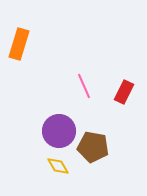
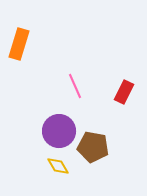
pink line: moved 9 px left
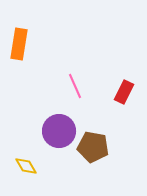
orange rectangle: rotated 8 degrees counterclockwise
yellow diamond: moved 32 px left
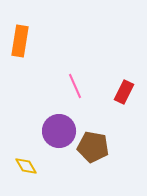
orange rectangle: moved 1 px right, 3 px up
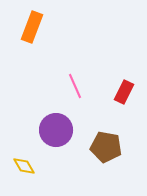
orange rectangle: moved 12 px right, 14 px up; rotated 12 degrees clockwise
purple circle: moved 3 px left, 1 px up
brown pentagon: moved 13 px right
yellow diamond: moved 2 px left
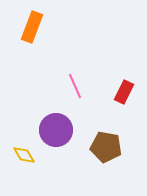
yellow diamond: moved 11 px up
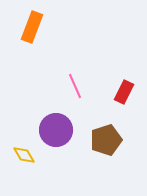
brown pentagon: moved 7 px up; rotated 28 degrees counterclockwise
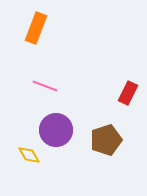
orange rectangle: moved 4 px right, 1 px down
pink line: moved 30 px left; rotated 45 degrees counterclockwise
red rectangle: moved 4 px right, 1 px down
yellow diamond: moved 5 px right
